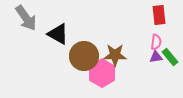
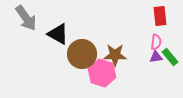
red rectangle: moved 1 px right, 1 px down
brown circle: moved 2 px left, 2 px up
pink hexagon: rotated 12 degrees counterclockwise
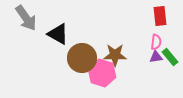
brown circle: moved 4 px down
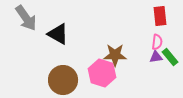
pink semicircle: moved 1 px right
brown circle: moved 19 px left, 22 px down
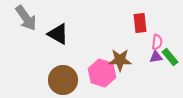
red rectangle: moved 20 px left, 7 px down
brown star: moved 5 px right, 5 px down
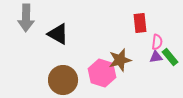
gray arrow: rotated 36 degrees clockwise
brown star: rotated 15 degrees counterclockwise
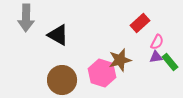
red rectangle: rotated 54 degrees clockwise
black triangle: moved 1 px down
pink semicircle: rotated 21 degrees clockwise
green rectangle: moved 5 px down
brown circle: moved 1 px left
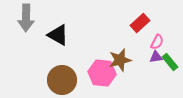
pink hexagon: rotated 12 degrees counterclockwise
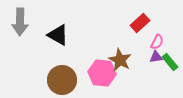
gray arrow: moved 6 px left, 4 px down
brown star: rotated 30 degrees counterclockwise
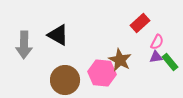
gray arrow: moved 4 px right, 23 px down
brown circle: moved 3 px right
